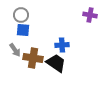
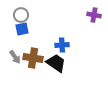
purple cross: moved 4 px right
blue square: moved 1 px left, 1 px up; rotated 16 degrees counterclockwise
gray arrow: moved 7 px down
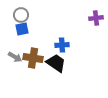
purple cross: moved 2 px right, 3 px down; rotated 16 degrees counterclockwise
gray arrow: rotated 24 degrees counterclockwise
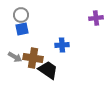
black trapezoid: moved 8 px left, 7 px down
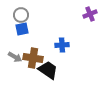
purple cross: moved 6 px left, 4 px up; rotated 16 degrees counterclockwise
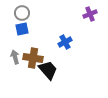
gray circle: moved 1 px right, 2 px up
blue cross: moved 3 px right, 3 px up; rotated 24 degrees counterclockwise
gray arrow: rotated 136 degrees counterclockwise
black trapezoid: rotated 15 degrees clockwise
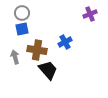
brown cross: moved 4 px right, 8 px up
